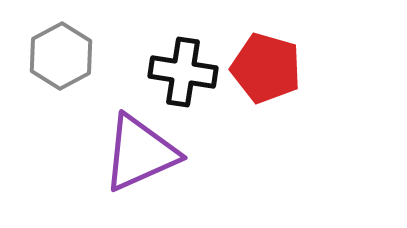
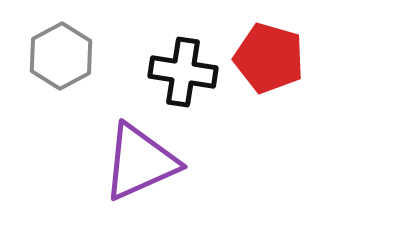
red pentagon: moved 3 px right, 10 px up
purple triangle: moved 9 px down
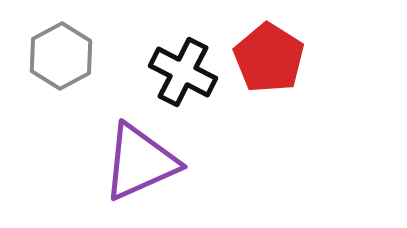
red pentagon: rotated 16 degrees clockwise
black cross: rotated 18 degrees clockwise
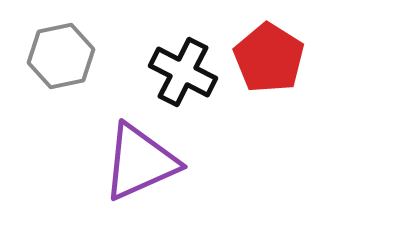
gray hexagon: rotated 16 degrees clockwise
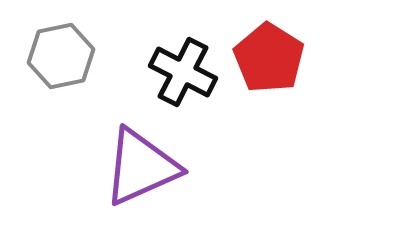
purple triangle: moved 1 px right, 5 px down
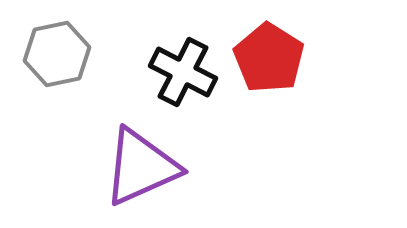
gray hexagon: moved 4 px left, 2 px up
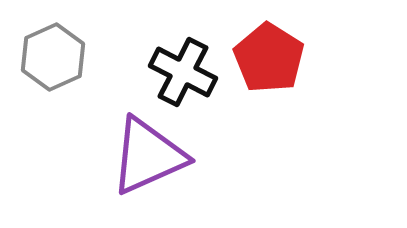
gray hexagon: moved 4 px left, 3 px down; rotated 12 degrees counterclockwise
purple triangle: moved 7 px right, 11 px up
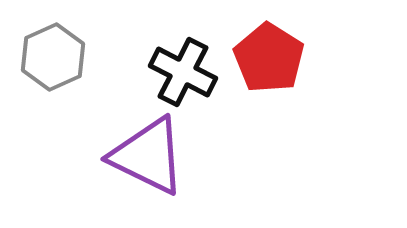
purple triangle: rotated 50 degrees clockwise
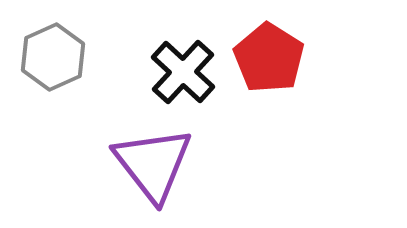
black cross: rotated 16 degrees clockwise
purple triangle: moved 5 px right, 8 px down; rotated 26 degrees clockwise
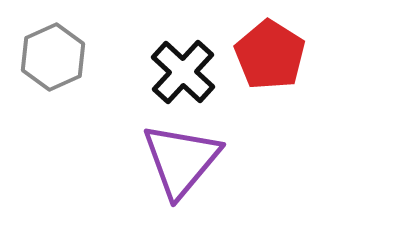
red pentagon: moved 1 px right, 3 px up
purple triangle: moved 28 px right, 4 px up; rotated 18 degrees clockwise
